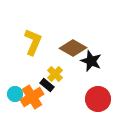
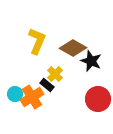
yellow L-shape: moved 4 px right, 1 px up
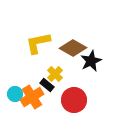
yellow L-shape: moved 1 px right, 2 px down; rotated 124 degrees counterclockwise
black star: rotated 25 degrees clockwise
red circle: moved 24 px left, 1 px down
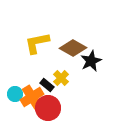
yellow L-shape: moved 1 px left
yellow cross: moved 6 px right, 4 px down
red circle: moved 26 px left, 8 px down
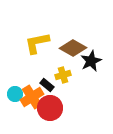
yellow cross: moved 2 px right, 3 px up; rotated 28 degrees clockwise
red circle: moved 2 px right
